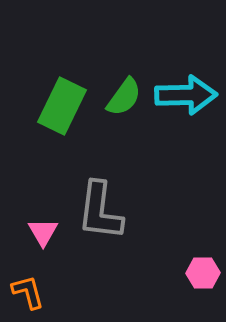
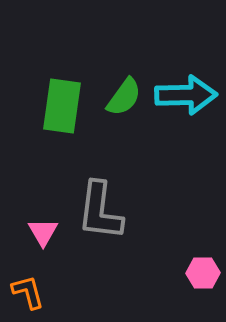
green rectangle: rotated 18 degrees counterclockwise
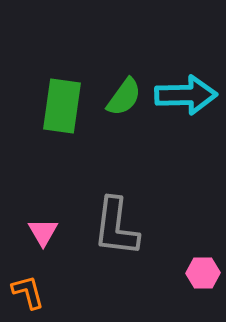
gray L-shape: moved 16 px right, 16 px down
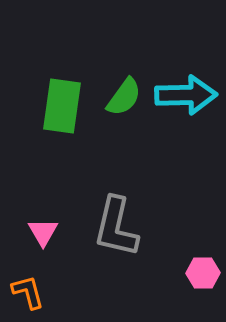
gray L-shape: rotated 6 degrees clockwise
